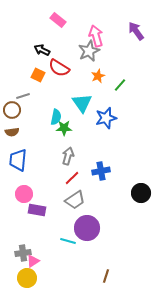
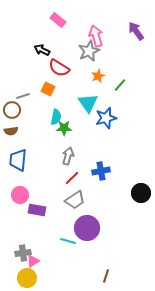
orange square: moved 10 px right, 14 px down
cyan triangle: moved 6 px right
brown semicircle: moved 1 px left, 1 px up
pink circle: moved 4 px left, 1 px down
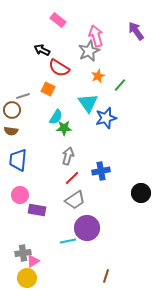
cyan semicircle: rotated 21 degrees clockwise
brown semicircle: rotated 16 degrees clockwise
cyan line: rotated 28 degrees counterclockwise
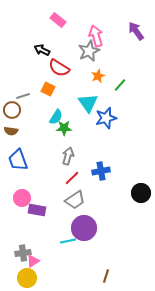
blue trapezoid: rotated 25 degrees counterclockwise
pink circle: moved 2 px right, 3 px down
purple circle: moved 3 px left
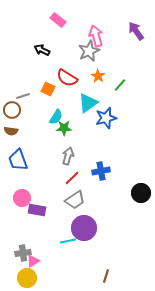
red semicircle: moved 8 px right, 10 px down
orange star: rotated 16 degrees counterclockwise
cyan triangle: rotated 30 degrees clockwise
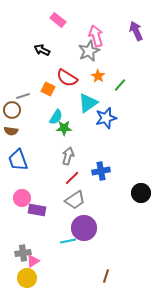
purple arrow: rotated 12 degrees clockwise
